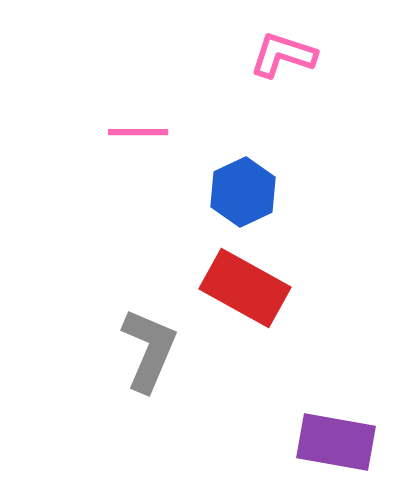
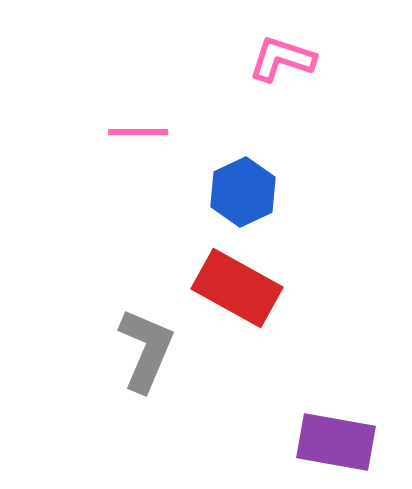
pink L-shape: moved 1 px left, 4 px down
red rectangle: moved 8 px left
gray L-shape: moved 3 px left
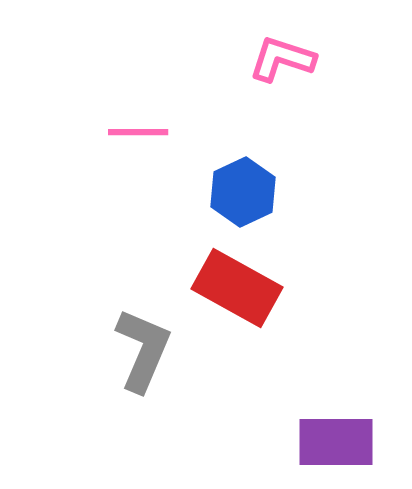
gray L-shape: moved 3 px left
purple rectangle: rotated 10 degrees counterclockwise
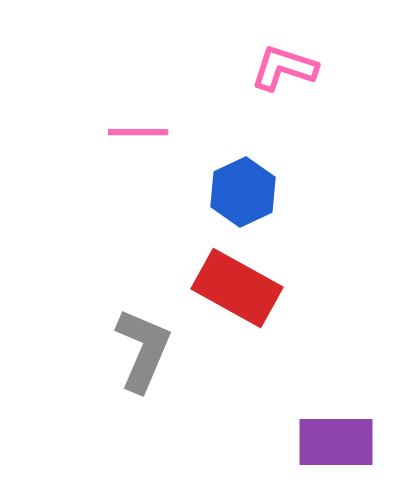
pink L-shape: moved 2 px right, 9 px down
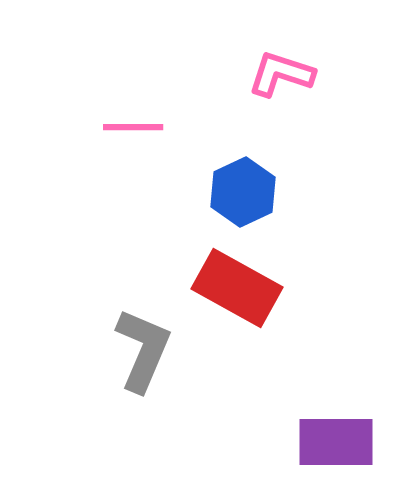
pink L-shape: moved 3 px left, 6 px down
pink line: moved 5 px left, 5 px up
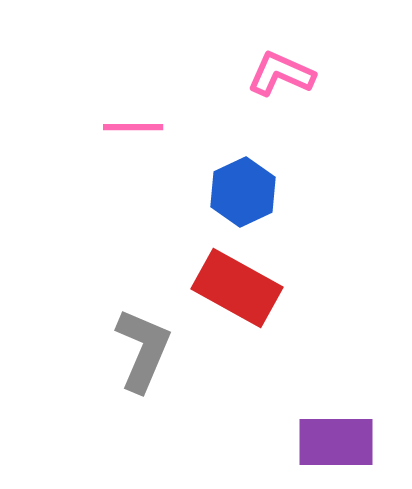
pink L-shape: rotated 6 degrees clockwise
